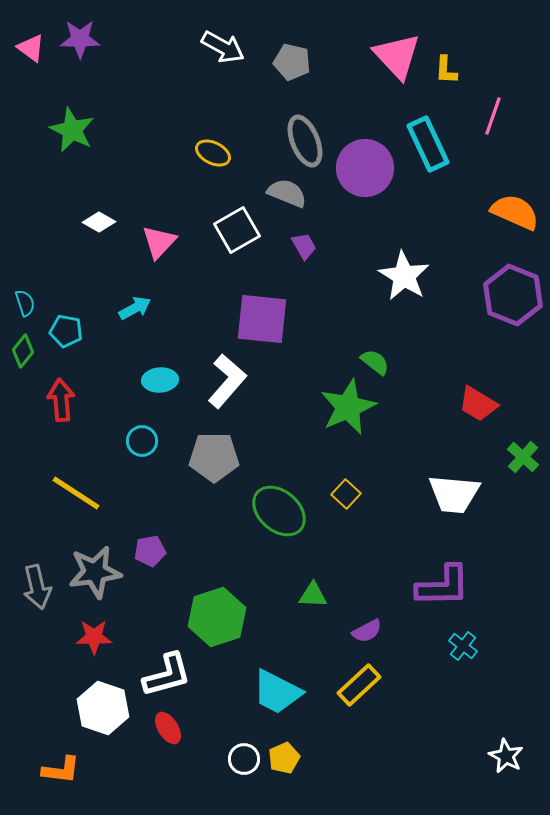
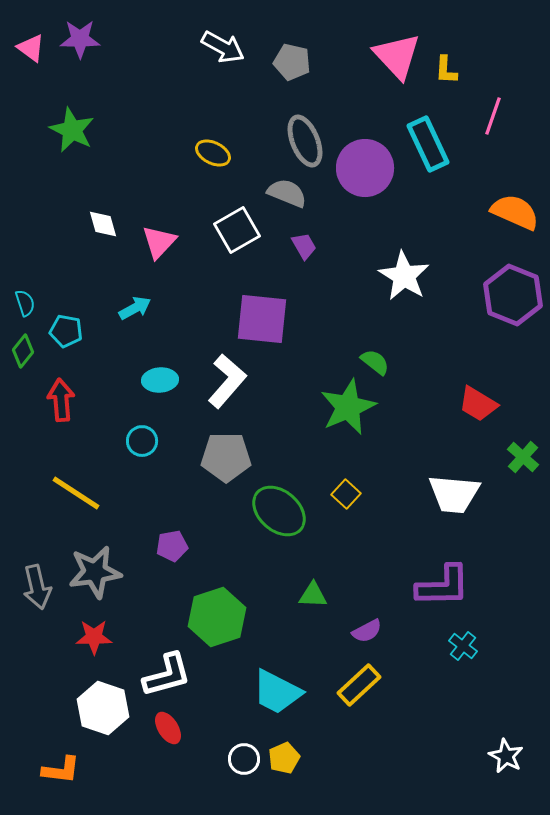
white diamond at (99, 222): moved 4 px right, 2 px down; rotated 44 degrees clockwise
gray pentagon at (214, 457): moved 12 px right
purple pentagon at (150, 551): moved 22 px right, 5 px up
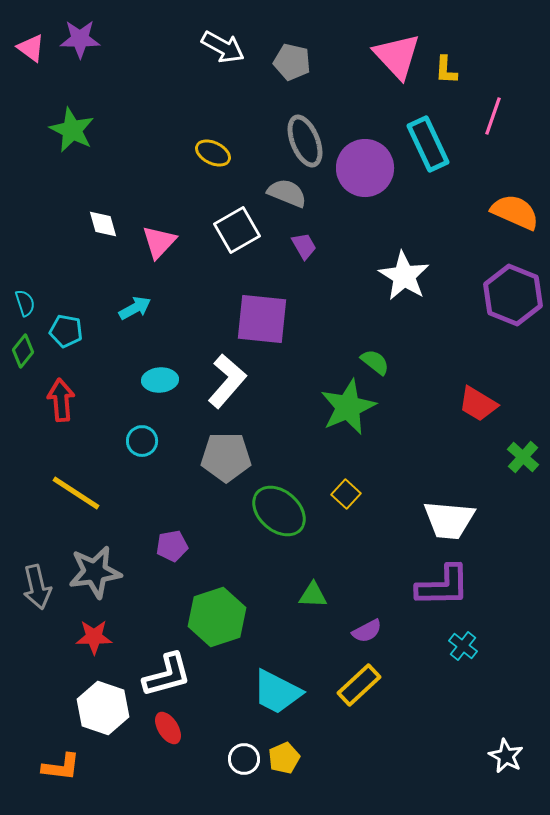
white trapezoid at (454, 494): moved 5 px left, 26 px down
orange L-shape at (61, 770): moved 3 px up
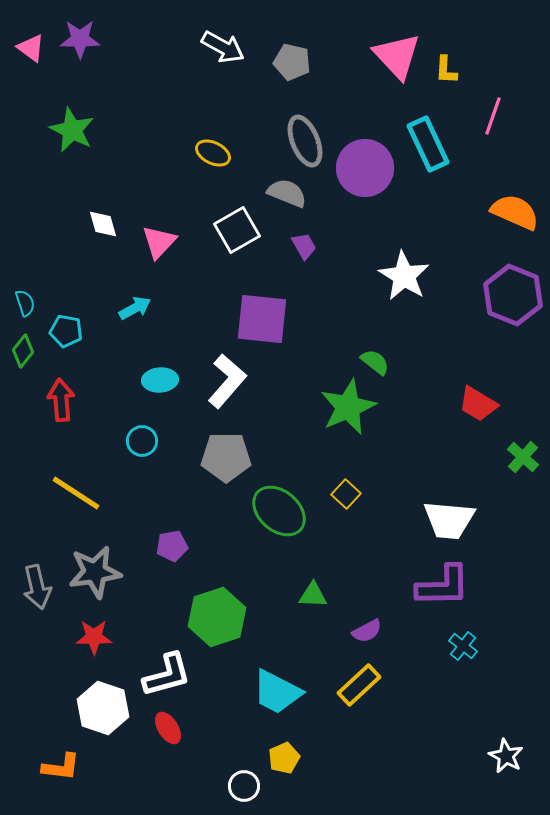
white circle at (244, 759): moved 27 px down
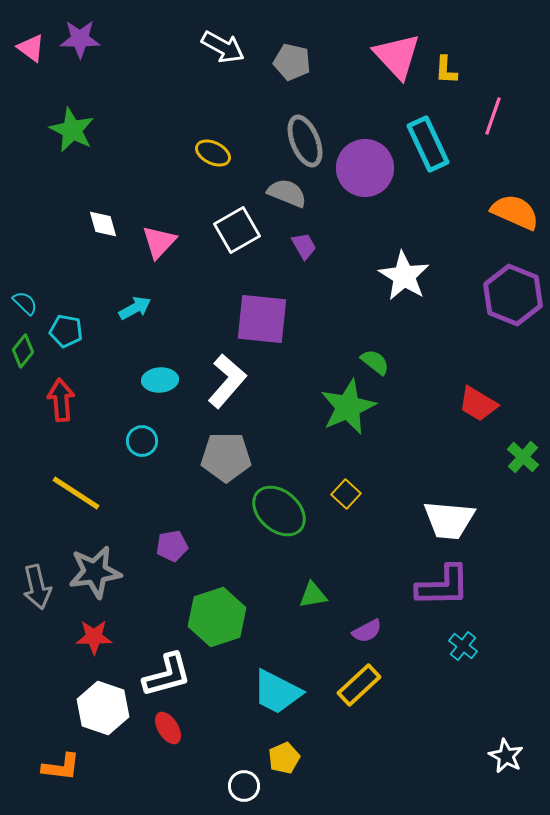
cyan semicircle at (25, 303): rotated 28 degrees counterclockwise
green triangle at (313, 595): rotated 12 degrees counterclockwise
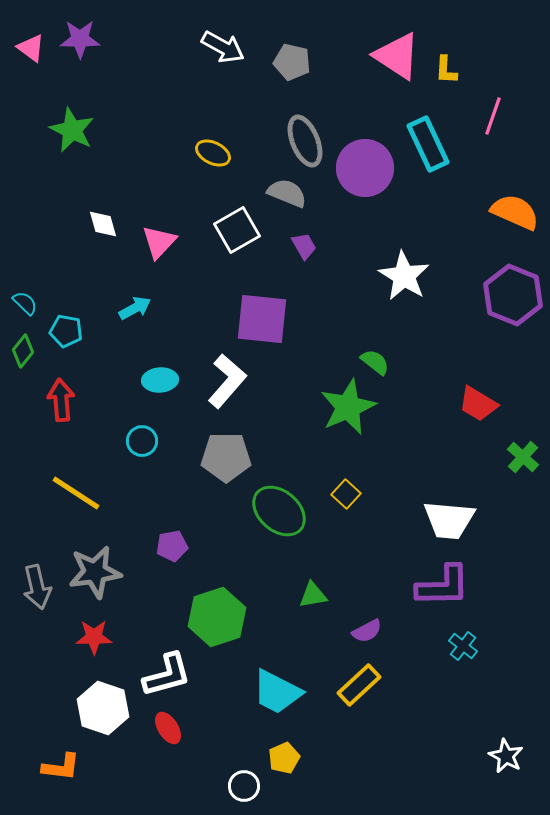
pink triangle at (397, 56): rotated 14 degrees counterclockwise
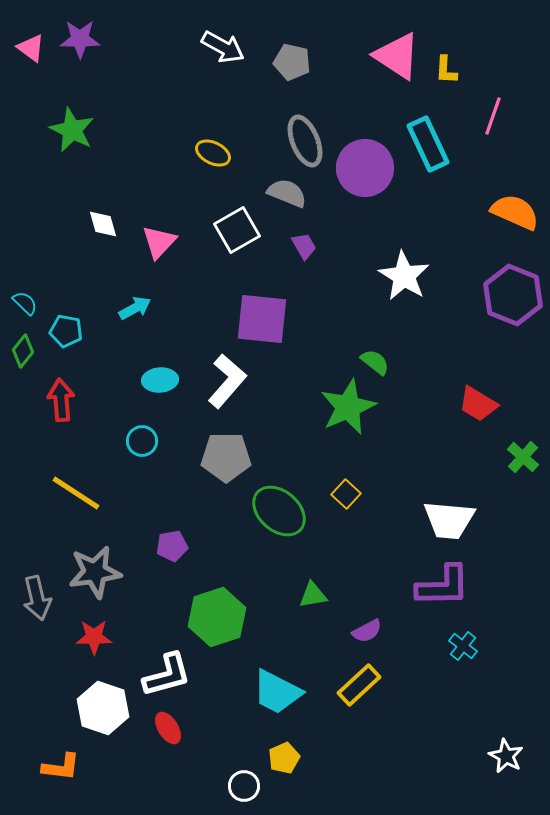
gray arrow at (37, 587): moved 11 px down
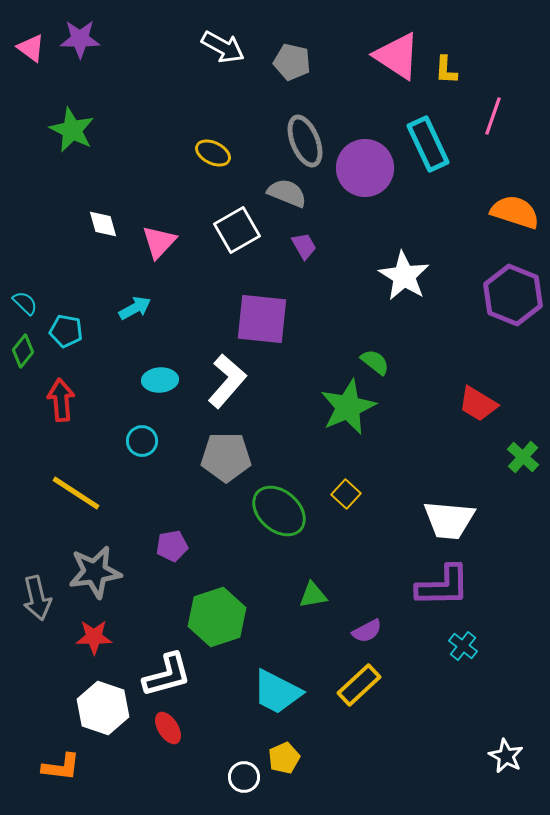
orange semicircle at (515, 212): rotated 6 degrees counterclockwise
white circle at (244, 786): moved 9 px up
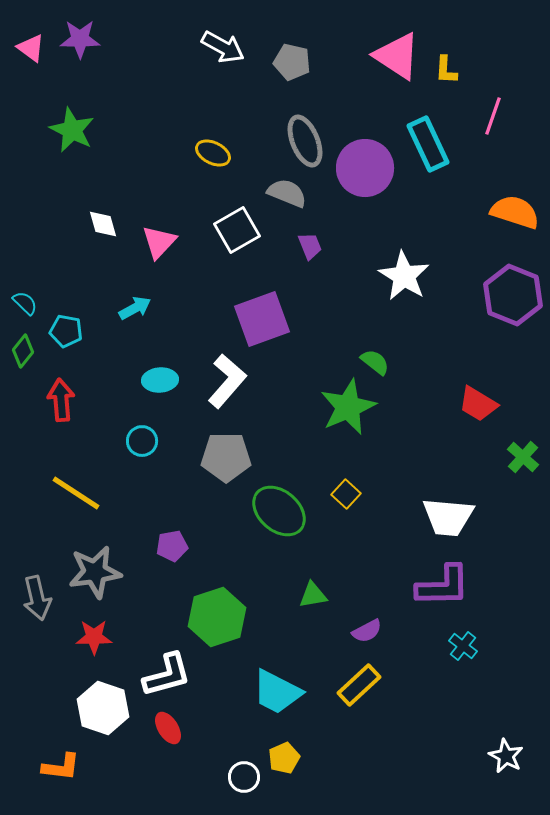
purple trapezoid at (304, 246): moved 6 px right; rotated 8 degrees clockwise
purple square at (262, 319): rotated 26 degrees counterclockwise
white trapezoid at (449, 520): moved 1 px left, 3 px up
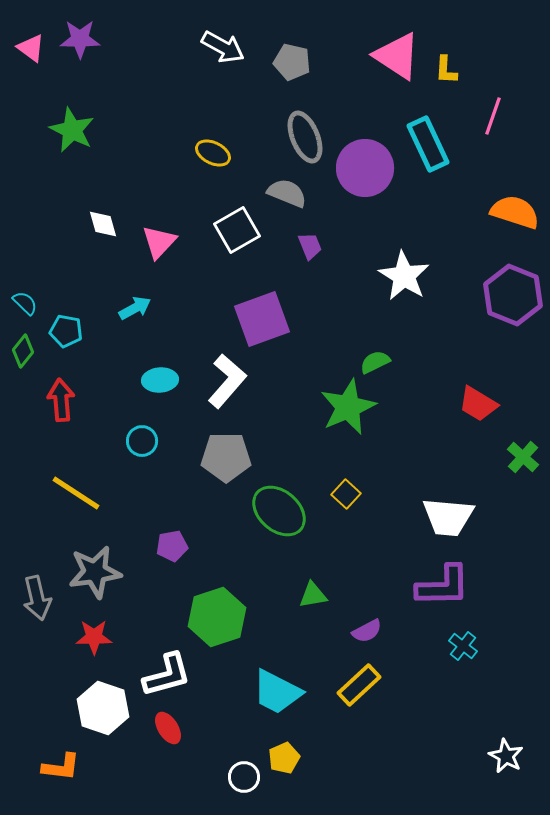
gray ellipse at (305, 141): moved 4 px up
green semicircle at (375, 362): rotated 64 degrees counterclockwise
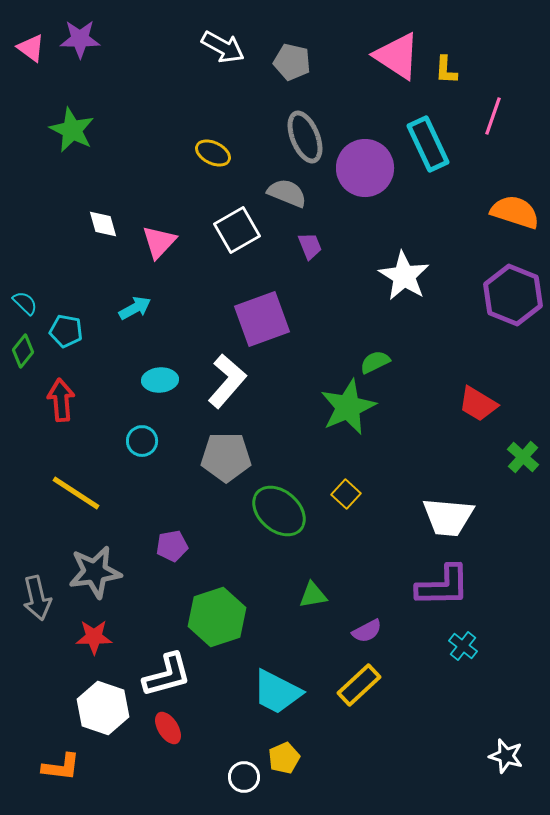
white star at (506, 756): rotated 12 degrees counterclockwise
